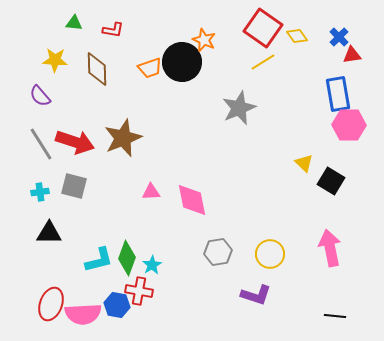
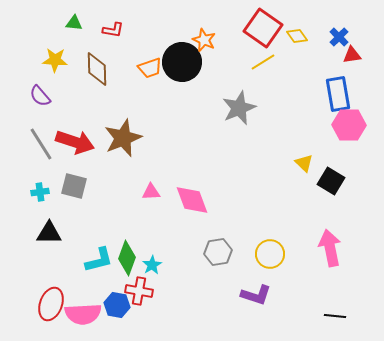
pink diamond: rotated 9 degrees counterclockwise
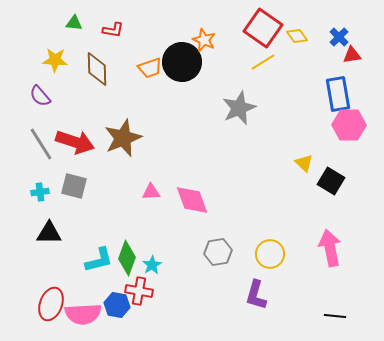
purple L-shape: rotated 88 degrees clockwise
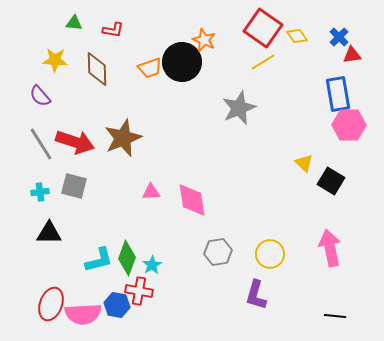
pink diamond: rotated 12 degrees clockwise
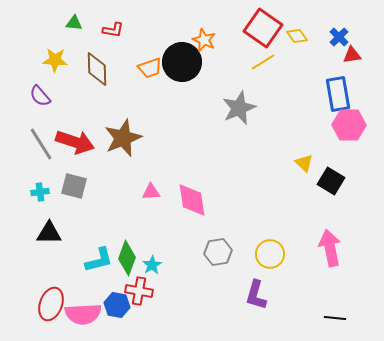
black line: moved 2 px down
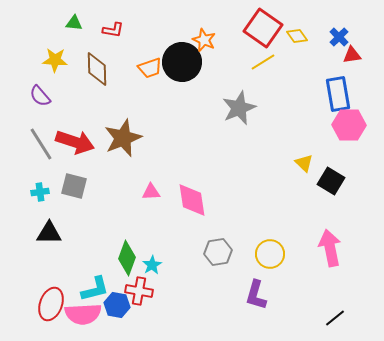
cyan L-shape: moved 4 px left, 29 px down
black line: rotated 45 degrees counterclockwise
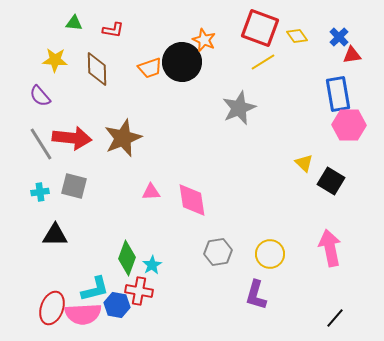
red square: moved 3 px left; rotated 15 degrees counterclockwise
red arrow: moved 3 px left, 4 px up; rotated 12 degrees counterclockwise
black triangle: moved 6 px right, 2 px down
red ellipse: moved 1 px right, 4 px down
black line: rotated 10 degrees counterclockwise
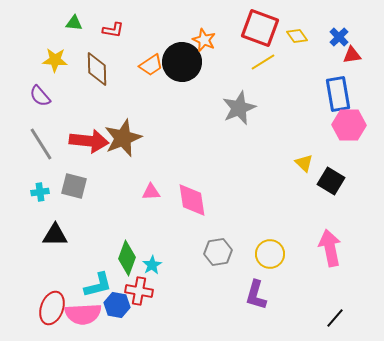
orange trapezoid: moved 1 px right, 3 px up; rotated 15 degrees counterclockwise
red arrow: moved 17 px right, 3 px down
cyan L-shape: moved 3 px right, 4 px up
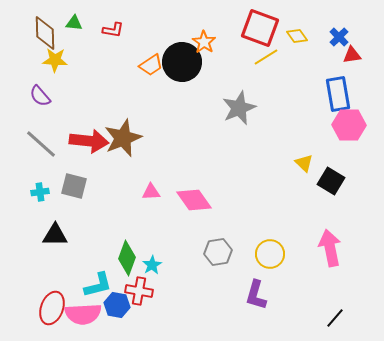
orange star: moved 2 px down; rotated 10 degrees clockwise
yellow line: moved 3 px right, 5 px up
brown diamond: moved 52 px left, 36 px up
gray line: rotated 16 degrees counterclockwise
pink diamond: moved 2 px right; rotated 27 degrees counterclockwise
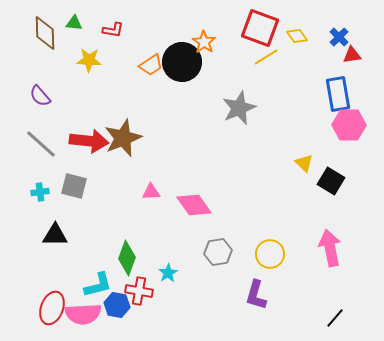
yellow star: moved 34 px right
pink diamond: moved 5 px down
cyan star: moved 16 px right, 8 px down
